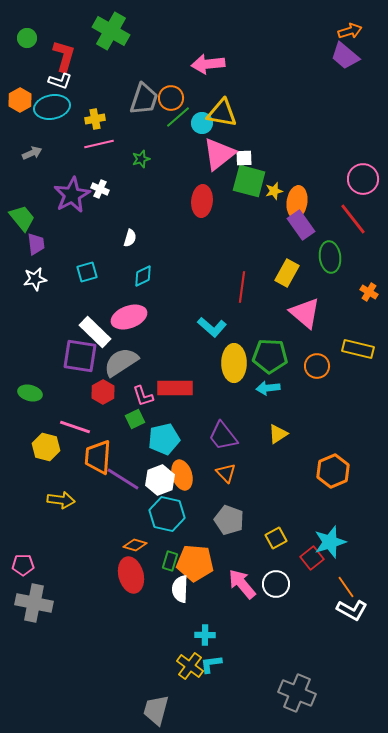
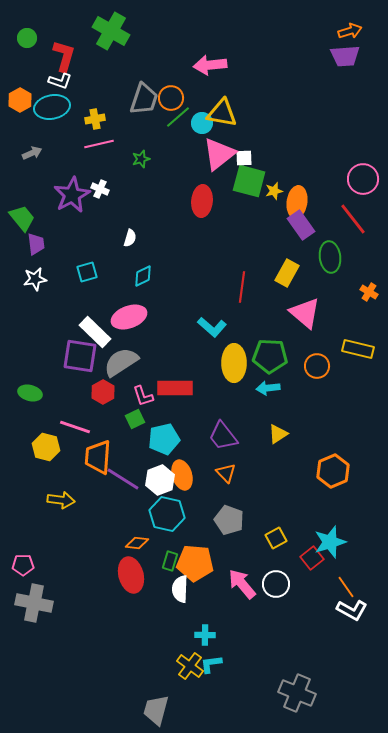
purple trapezoid at (345, 56): rotated 44 degrees counterclockwise
pink arrow at (208, 64): moved 2 px right, 1 px down
orange diamond at (135, 545): moved 2 px right, 2 px up; rotated 10 degrees counterclockwise
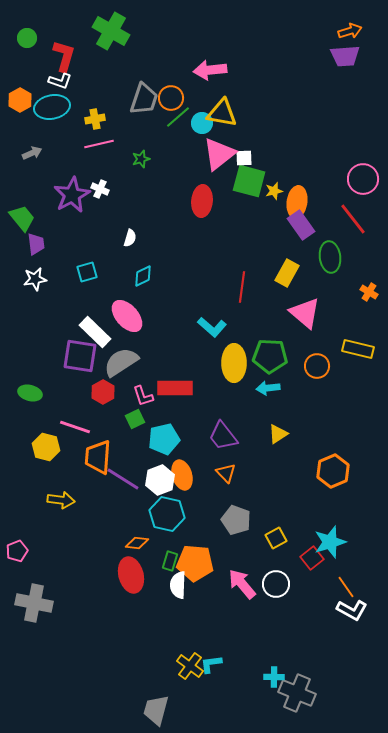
pink arrow at (210, 65): moved 5 px down
pink ellipse at (129, 317): moved 2 px left, 1 px up; rotated 68 degrees clockwise
gray pentagon at (229, 520): moved 7 px right
pink pentagon at (23, 565): moved 6 px left, 14 px up; rotated 20 degrees counterclockwise
white semicircle at (180, 589): moved 2 px left, 4 px up
cyan cross at (205, 635): moved 69 px right, 42 px down
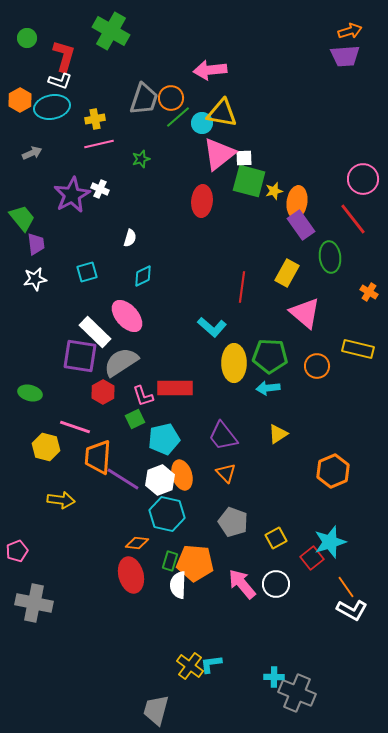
gray pentagon at (236, 520): moved 3 px left, 2 px down
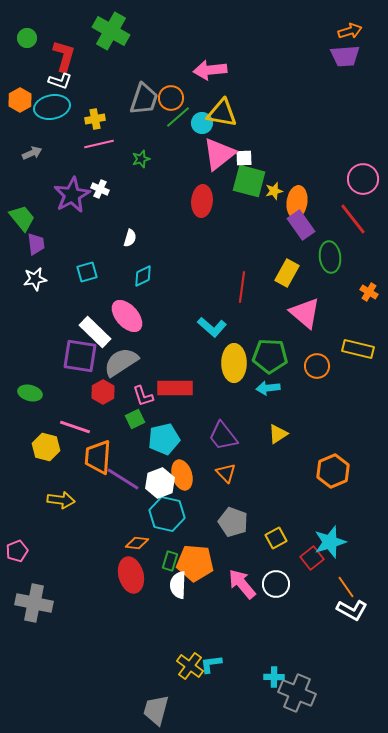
white hexagon at (160, 480): moved 3 px down
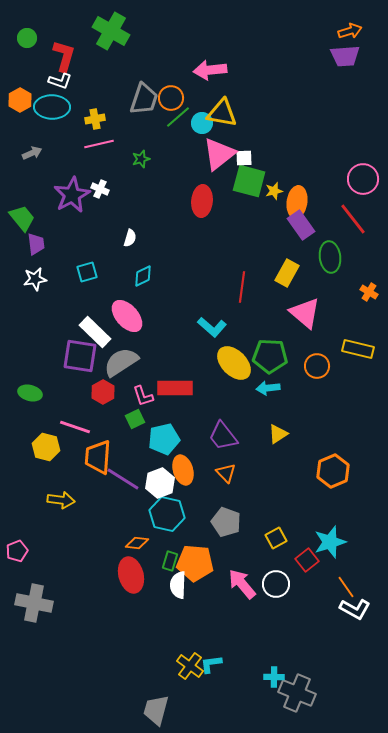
cyan ellipse at (52, 107): rotated 12 degrees clockwise
yellow ellipse at (234, 363): rotated 45 degrees counterclockwise
orange ellipse at (182, 475): moved 1 px right, 5 px up
gray pentagon at (233, 522): moved 7 px left
red square at (312, 558): moved 5 px left, 2 px down
white L-shape at (352, 610): moved 3 px right, 1 px up
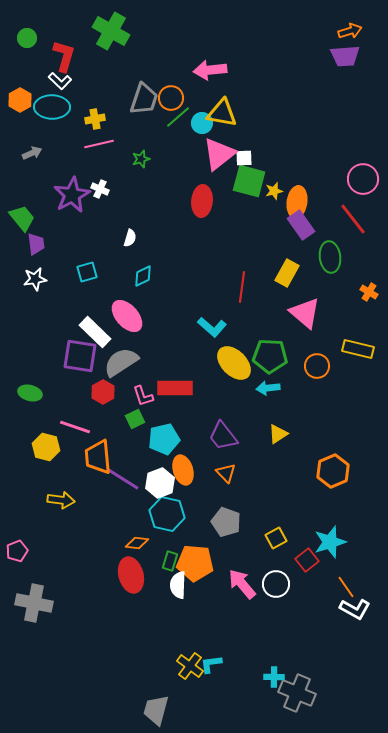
white L-shape at (60, 81): rotated 25 degrees clockwise
orange trapezoid at (98, 457): rotated 9 degrees counterclockwise
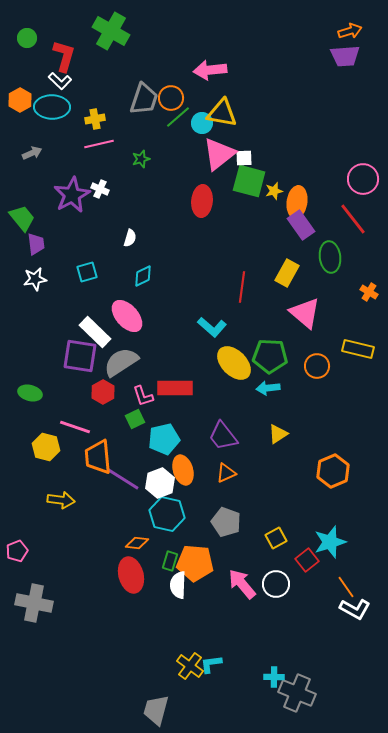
orange triangle at (226, 473): rotated 50 degrees clockwise
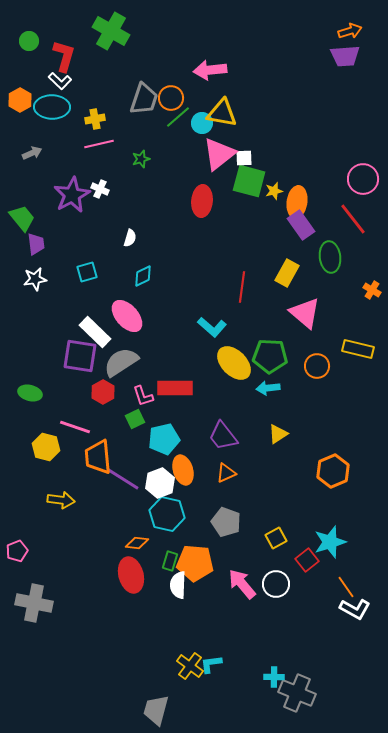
green circle at (27, 38): moved 2 px right, 3 px down
orange cross at (369, 292): moved 3 px right, 2 px up
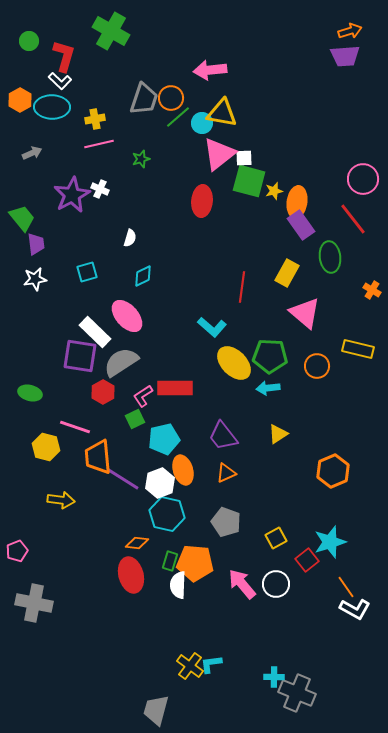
pink L-shape at (143, 396): rotated 75 degrees clockwise
